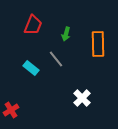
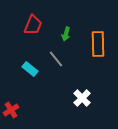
cyan rectangle: moved 1 px left, 1 px down
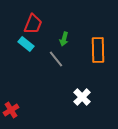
red trapezoid: moved 1 px up
green arrow: moved 2 px left, 5 px down
orange rectangle: moved 6 px down
cyan rectangle: moved 4 px left, 25 px up
white cross: moved 1 px up
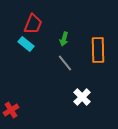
gray line: moved 9 px right, 4 px down
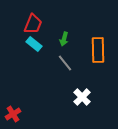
cyan rectangle: moved 8 px right
red cross: moved 2 px right, 4 px down
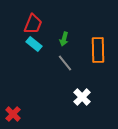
red cross: rotated 14 degrees counterclockwise
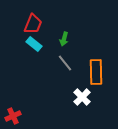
orange rectangle: moved 2 px left, 22 px down
red cross: moved 2 px down; rotated 21 degrees clockwise
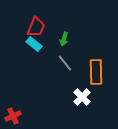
red trapezoid: moved 3 px right, 3 px down
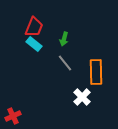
red trapezoid: moved 2 px left
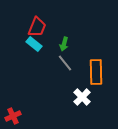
red trapezoid: moved 3 px right
green arrow: moved 5 px down
